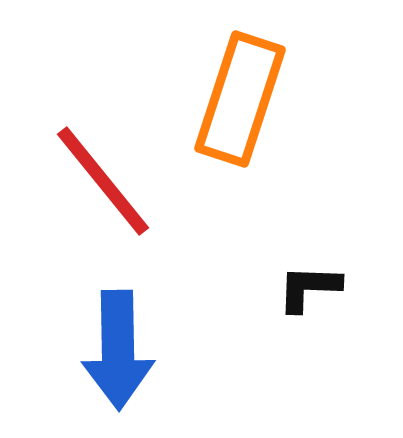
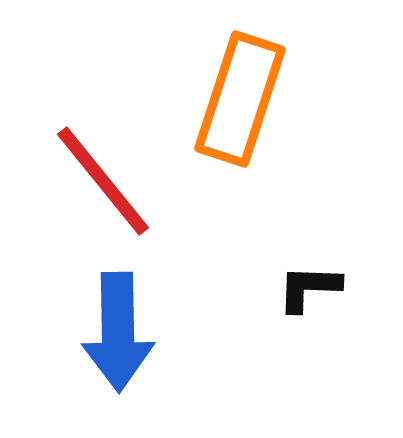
blue arrow: moved 18 px up
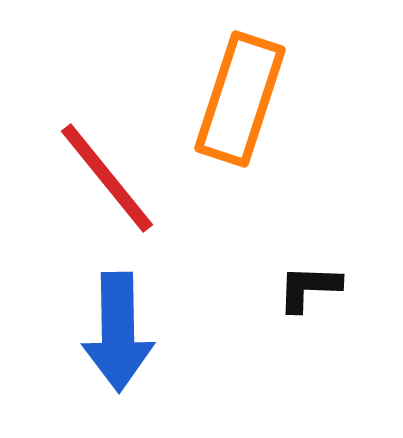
red line: moved 4 px right, 3 px up
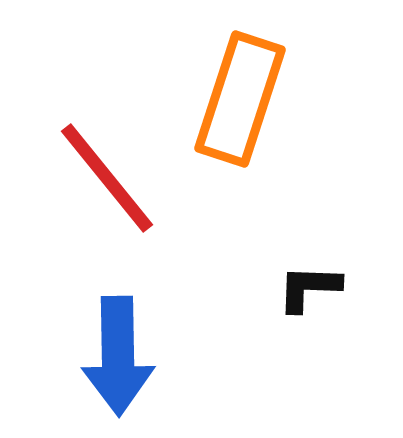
blue arrow: moved 24 px down
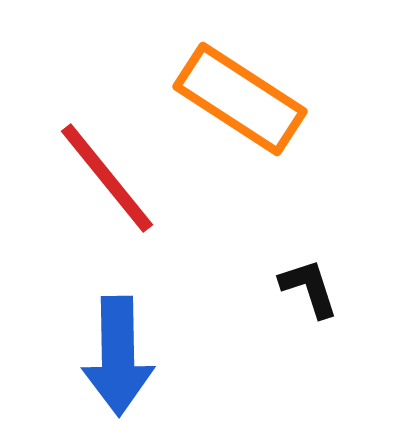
orange rectangle: rotated 75 degrees counterclockwise
black L-shape: rotated 70 degrees clockwise
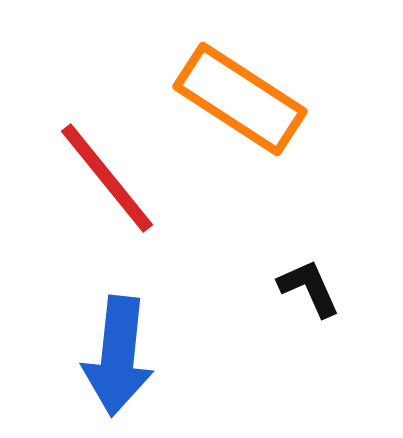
black L-shape: rotated 6 degrees counterclockwise
blue arrow: rotated 7 degrees clockwise
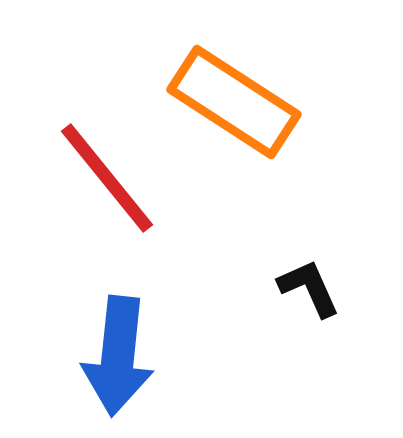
orange rectangle: moved 6 px left, 3 px down
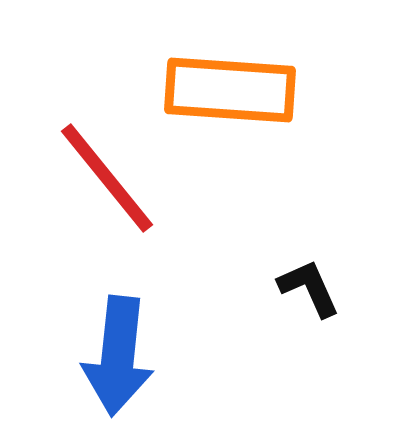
orange rectangle: moved 4 px left, 12 px up; rotated 29 degrees counterclockwise
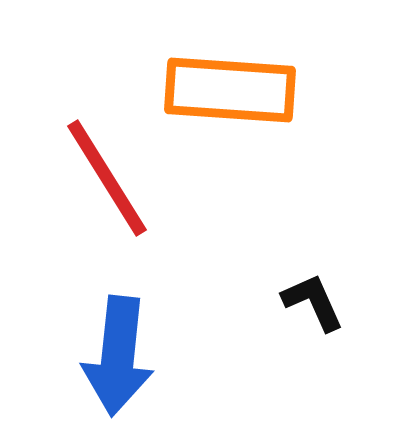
red line: rotated 7 degrees clockwise
black L-shape: moved 4 px right, 14 px down
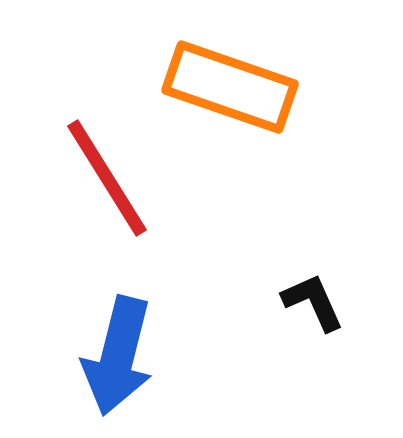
orange rectangle: moved 3 px up; rotated 15 degrees clockwise
blue arrow: rotated 8 degrees clockwise
